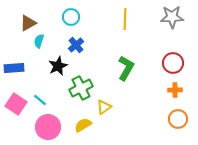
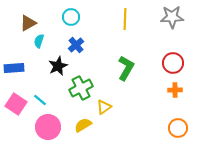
orange circle: moved 9 px down
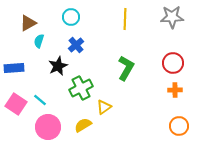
orange circle: moved 1 px right, 2 px up
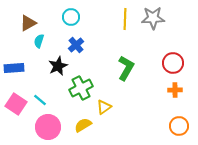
gray star: moved 19 px left, 1 px down
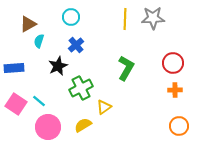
brown triangle: moved 1 px down
cyan line: moved 1 px left, 1 px down
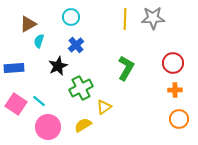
orange circle: moved 7 px up
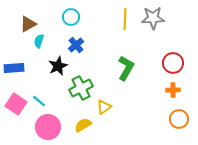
orange cross: moved 2 px left
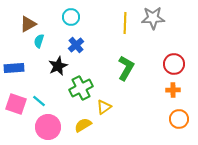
yellow line: moved 4 px down
red circle: moved 1 px right, 1 px down
pink square: rotated 15 degrees counterclockwise
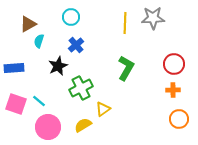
yellow triangle: moved 1 px left, 2 px down
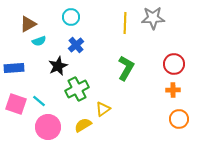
cyan semicircle: rotated 128 degrees counterclockwise
green cross: moved 4 px left, 1 px down
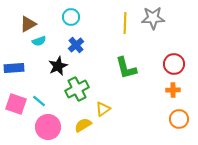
green L-shape: rotated 135 degrees clockwise
